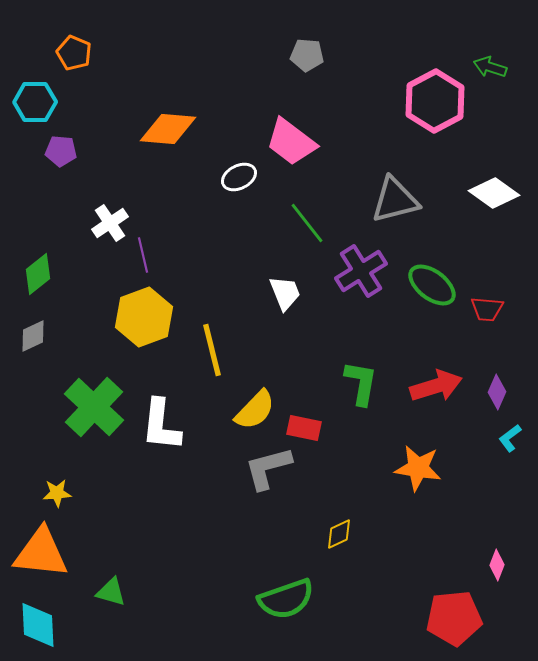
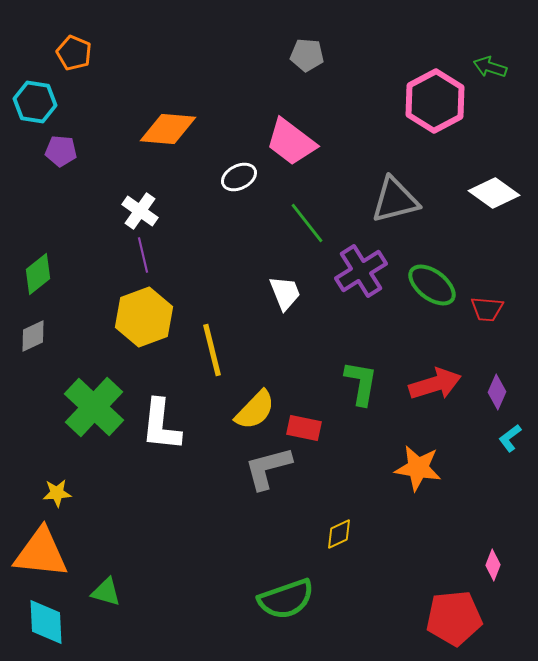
cyan hexagon: rotated 9 degrees clockwise
white cross: moved 30 px right, 12 px up; rotated 21 degrees counterclockwise
red arrow: moved 1 px left, 2 px up
pink diamond: moved 4 px left
green triangle: moved 5 px left
cyan diamond: moved 8 px right, 3 px up
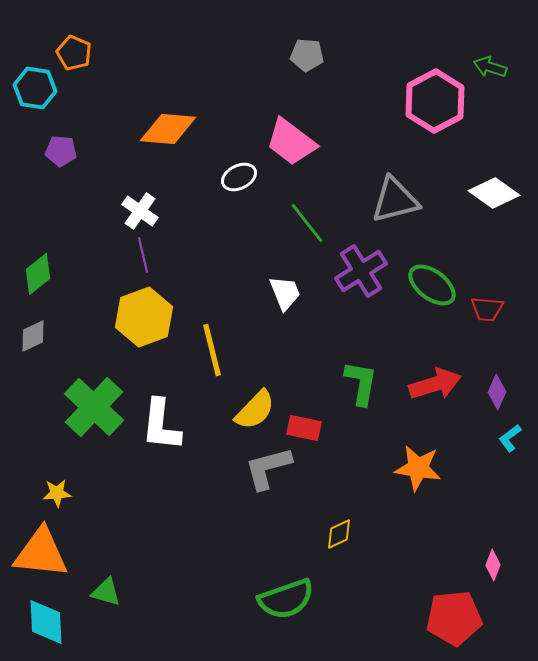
cyan hexagon: moved 14 px up
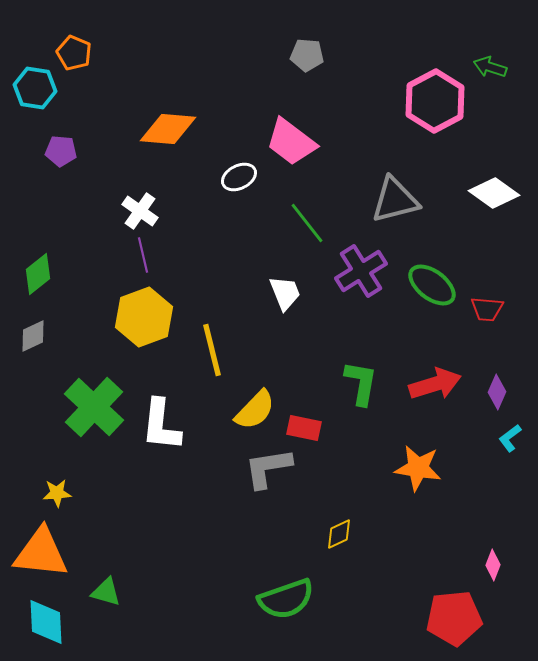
gray L-shape: rotated 6 degrees clockwise
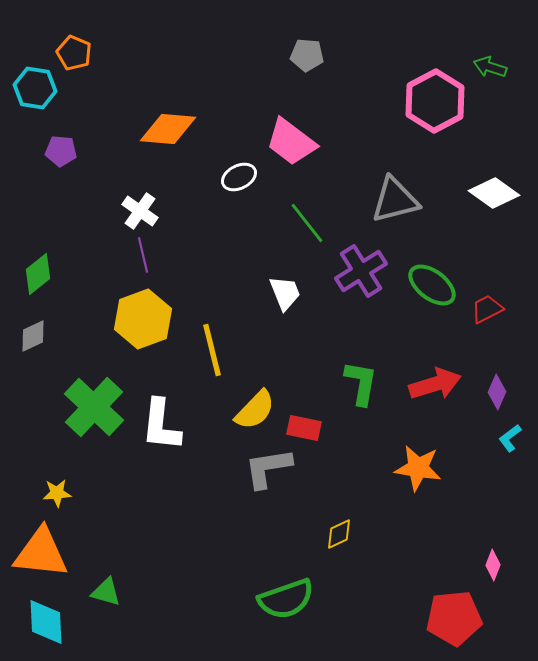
red trapezoid: rotated 148 degrees clockwise
yellow hexagon: moved 1 px left, 2 px down
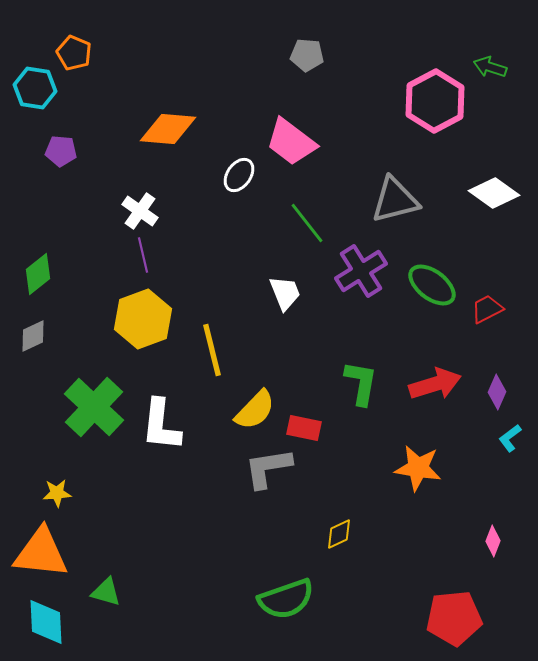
white ellipse: moved 2 px up; rotated 28 degrees counterclockwise
pink diamond: moved 24 px up
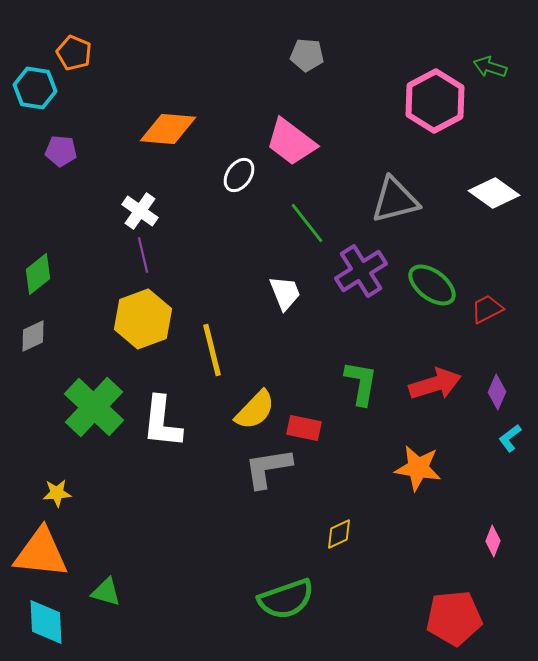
white L-shape: moved 1 px right, 3 px up
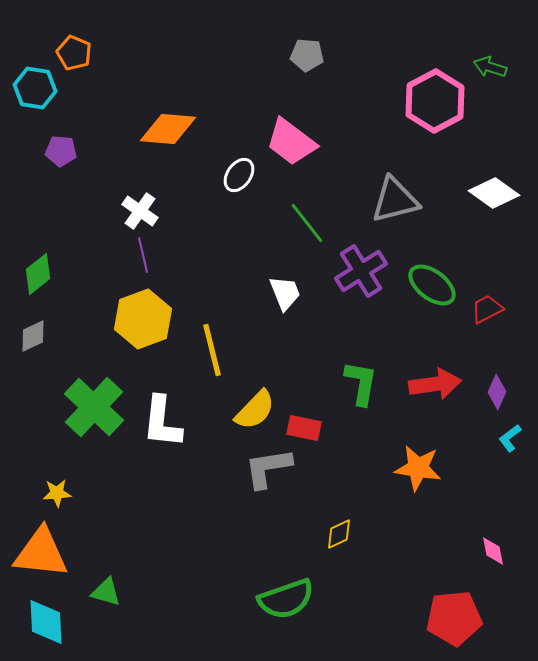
red arrow: rotated 9 degrees clockwise
pink diamond: moved 10 px down; rotated 32 degrees counterclockwise
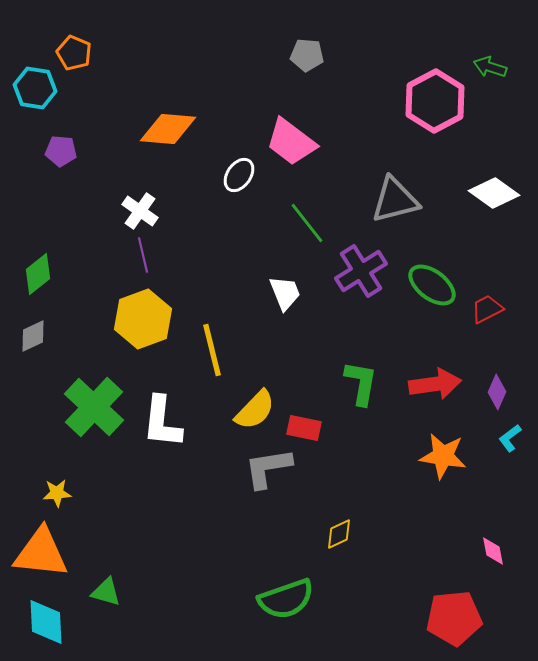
orange star: moved 25 px right, 12 px up
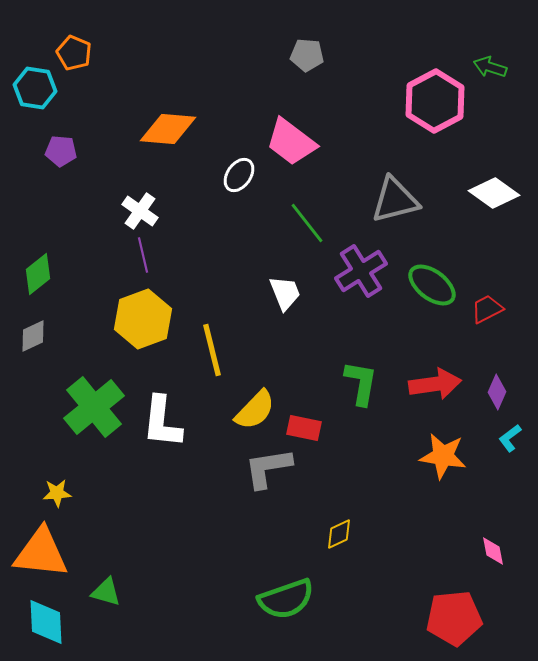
green cross: rotated 8 degrees clockwise
